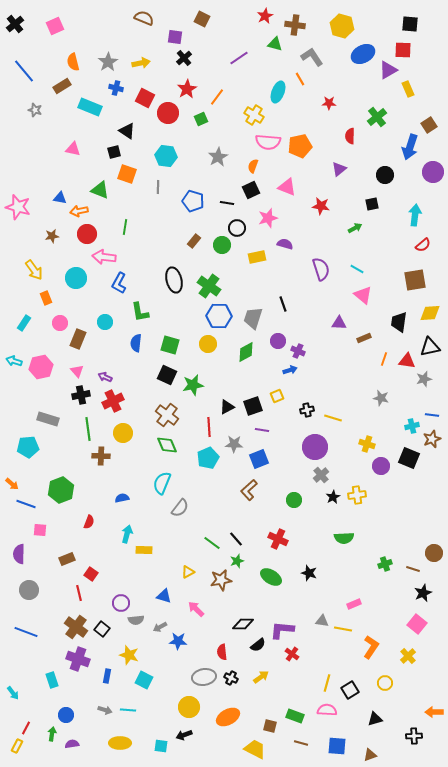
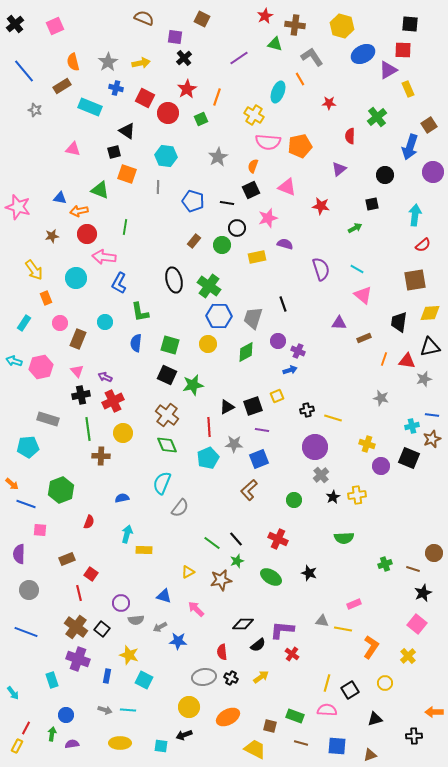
orange line at (217, 97): rotated 18 degrees counterclockwise
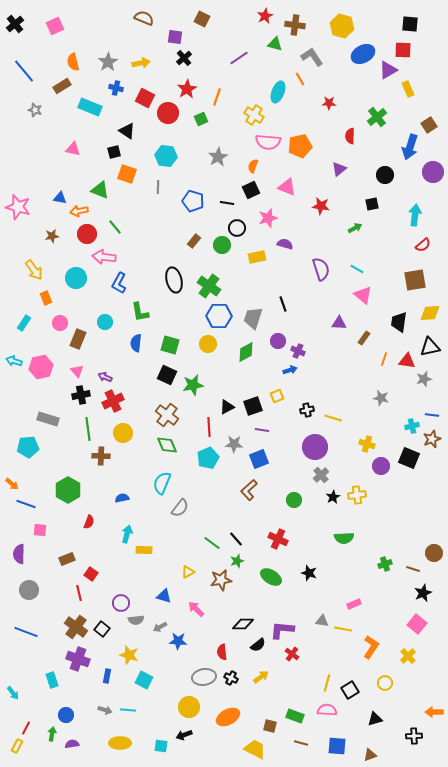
green line at (125, 227): moved 10 px left; rotated 49 degrees counterclockwise
brown rectangle at (364, 338): rotated 32 degrees counterclockwise
green hexagon at (61, 490): moved 7 px right; rotated 10 degrees counterclockwise
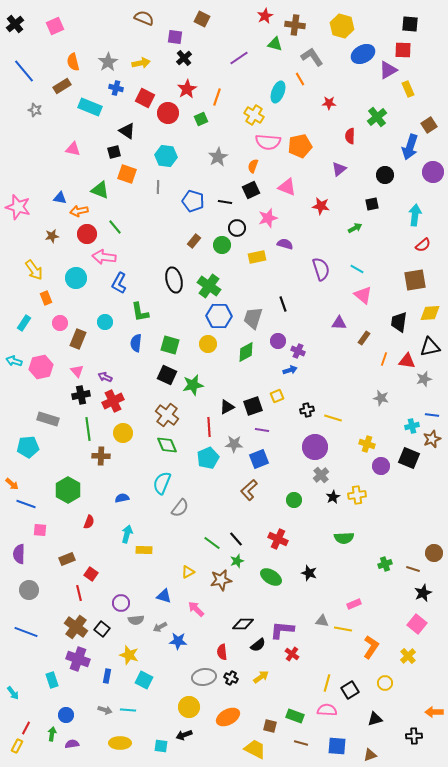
black line at (227, 203): moved 2 px left, 1 px up
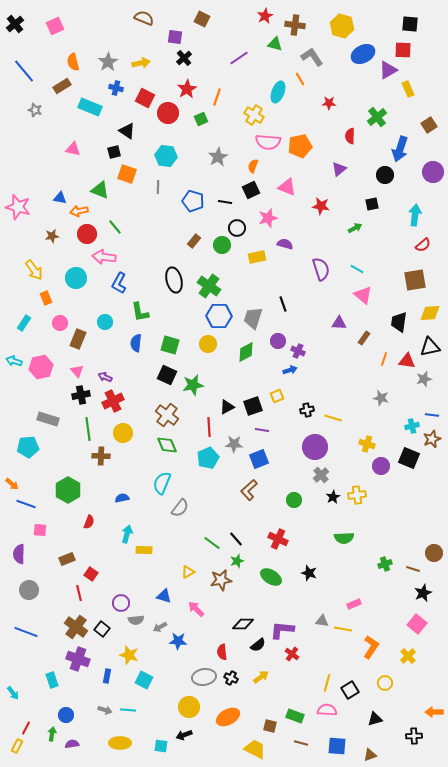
blue arrow at (410, 147): moved 10 px left, 2 px down
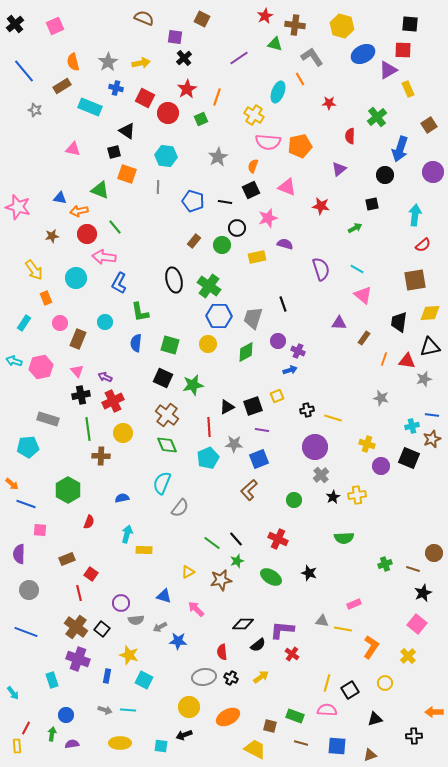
black square at (167, 375): moved 4 px left, 3 px down
yellow rectangle at (17, 746): rotated 32 degrees counterclockwise
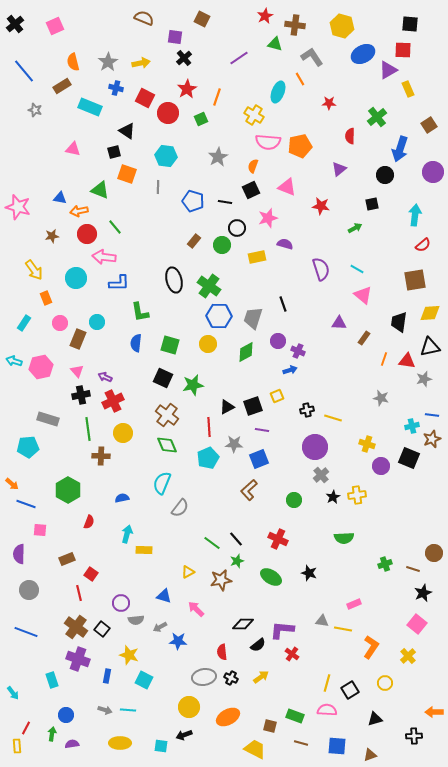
blue L-shape at (119, 283): rotated 120 degrees counterclockwise
cyan circle at (105, 322): moved 8 px left
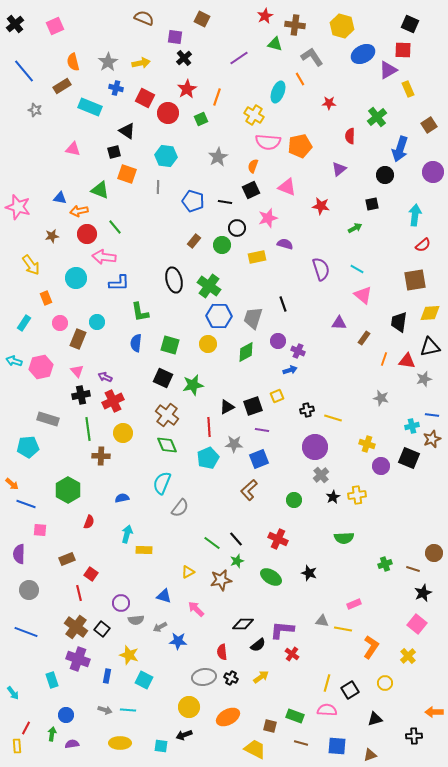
black square at (410, 24): rotated 18 degrees clockwise
yellow arrow at (34, 270): moved 3 px left, 5 px up
